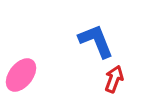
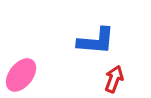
blue L-shape: rotated 117 degrees clockwise
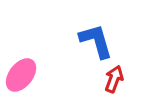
blue L-shape: rotated 111 degrees counterclockwise
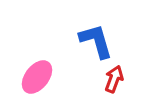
pink ellipse: moved 16 px right, 2 px down
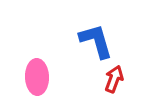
pink ellipse: rotated 40 degrees counterclockwise
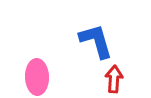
red arrow: rotated 16 degrees counterclockwise
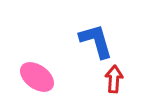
pink ellipse: rotated 52 degrees counterclockwise
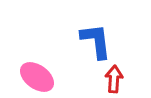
blue L-shape: rotated 9 degrees clockwise
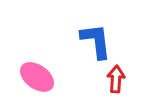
red arrow: moved 2 px right
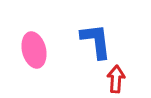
pink ellipse: moved 3 px left, 27 px up; rotated 40 degrees clockwise
